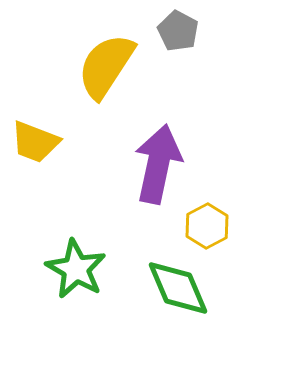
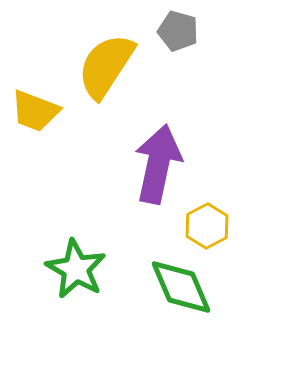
gray pentagon: rotated 12 degrees counterclockwise
yellow trapezoid: moved 31 px up
green diamond: moved 3 px right, 1 px up
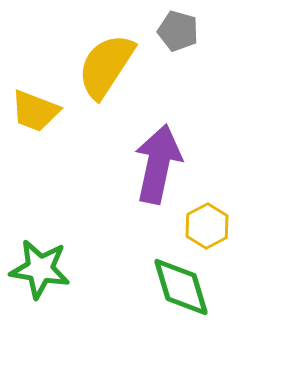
green star: moved 36 px left; rotated 20 degrees counterclockwise
green diamond: rotated 6 degrees clockwise
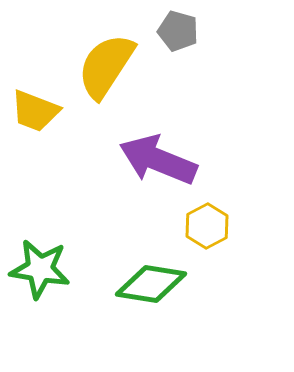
purple arrow: moved 4 px up; rotated 80 degrees counterclockwise
green diamond: moved 30 px left, 3 px up; rotated 64 degrees counterclockwise
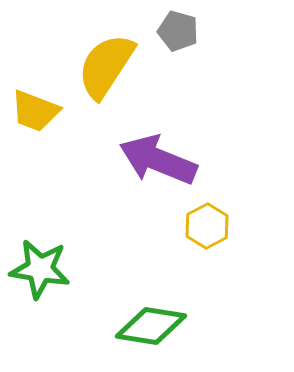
green diamond: moved 42 px down
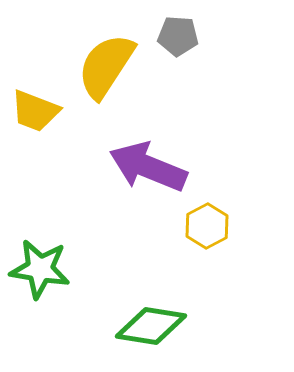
gray pentagon: moved 5 px down; rotated 12 degrees counterclockwise
purple arrow: moved 10 px left, 7 px down
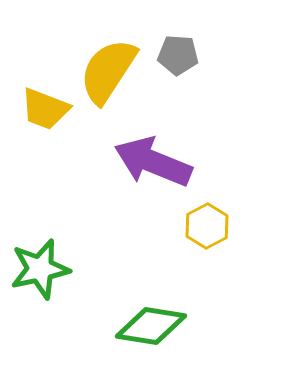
gray pentagon: moved 19 px down
yellow semicircle: moved 2 px right, 5 px down
yellow trapezoid: moved 10 px right, 2 px up
purple arrow: moved 5 px right, 5 px up
green star: rotated 22 degrees counterclockwise
